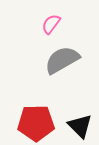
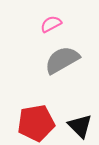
pink semicircle: rotated 25 degrees clockwise
red pentagon: rotated 9 degrees counterclockwise
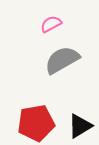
black triangle: rotated 44 degrees clockwise
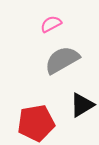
black triangle: moved 2 px right, 21 px up
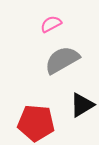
red pentagon: rotated 15 degrees clockwise
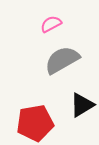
red pentagon: moved 1 px left; rotated 15 degrees counterclockwise
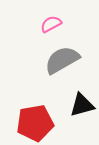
black triangle: rotated 16 degrees clockwise
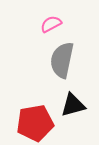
gray semicircle: rotated 48 degrees counterclockwise
black triangle: moved 9 px left
